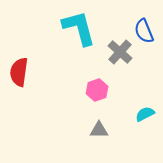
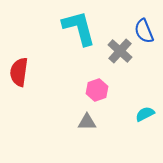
gray cross: moved 1 px up
gray triangle: moved 12 px left, 8 px up
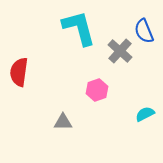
gray triangle: moved 24 px left
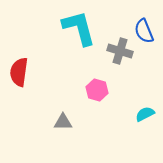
gray cross: rotated 25 degrees counterclockwise
pink hexagon: rotated 25 degrees counterclockwise
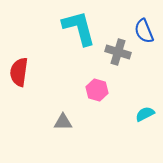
gray cross: moved 2 px left, 1 px down
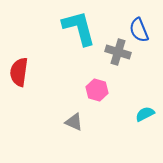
blue semicircle: moved 5 px left, 1 px up
gray triangle: moved 11 px right; rotated 24 degrees clockwise
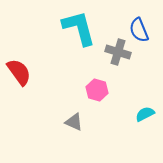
red semicircle: rotated 136 degrees clockwise
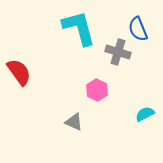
blue semicircle: moved 1 px left, 1 px up
pink hexagon: rotated 10 degrees clockwise
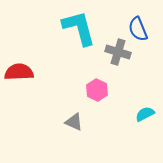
red semicircle: rotated 56 degrees counterclockwise
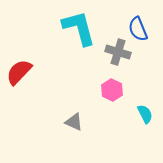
red semicircle: rotated 44 degrees counterclockwise
pink hexagon: moved 15 px right
cyan semicircle: rotated 90 degrees clockwise
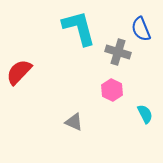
blue semicircle: moved 3 px right
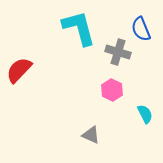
red semicircle: moved 2 px up
gray triangle: moved 17 px right, 13 px down
